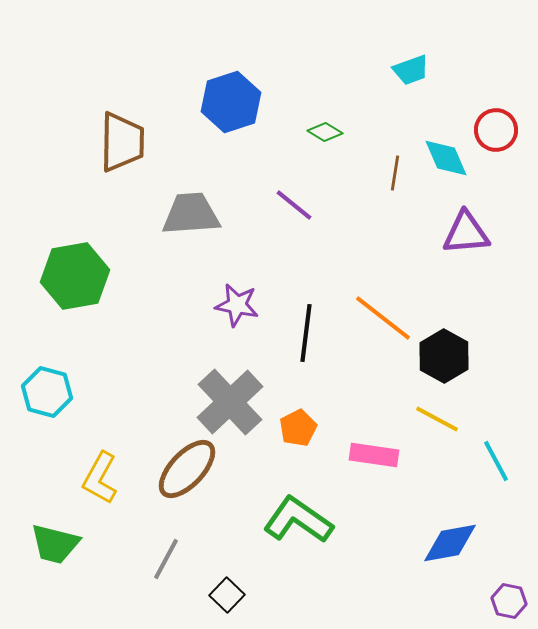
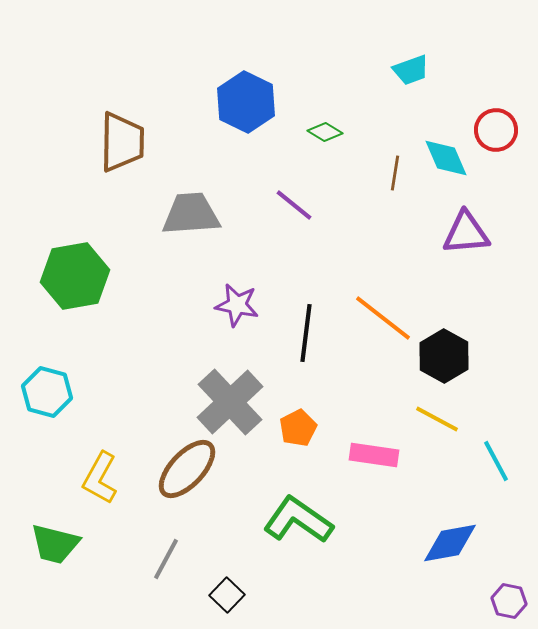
blue hexagon: moved 15 px right; rotated 16 degrees counterclockwise
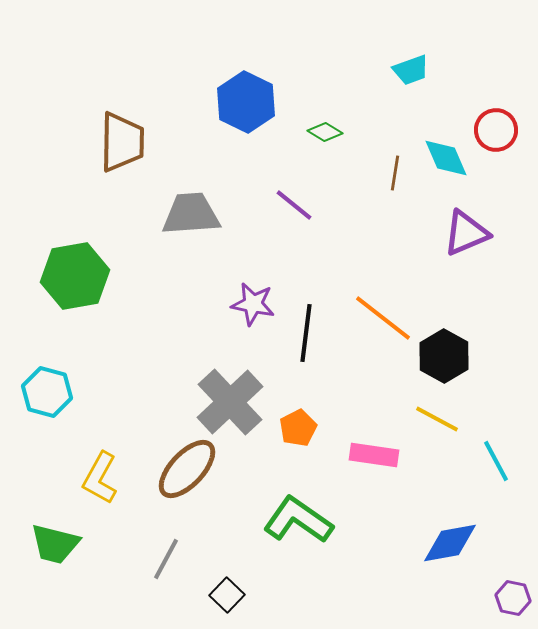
purple triangle: rotated 18 degrees counterclockwise
purple star: moved 16 px right, 1 px up
purple hexagon: moved 4 px right, 3 px up
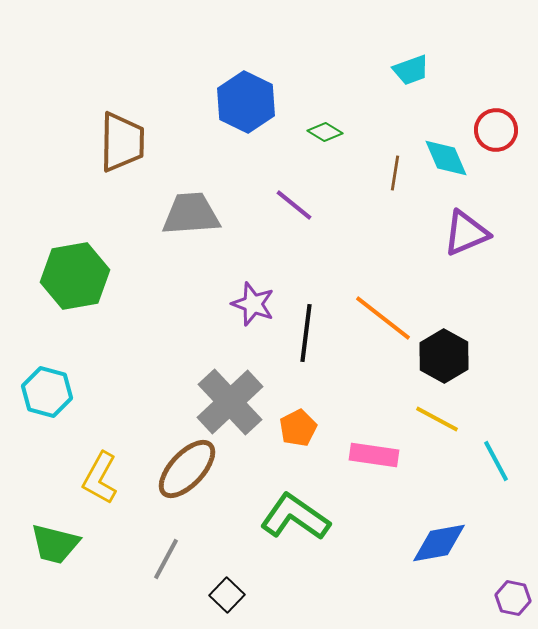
purple star: rotated 9 degrees clockwise
green L-shape: moved 3 px left, 3 px up
blue diamond: moved 11 px left
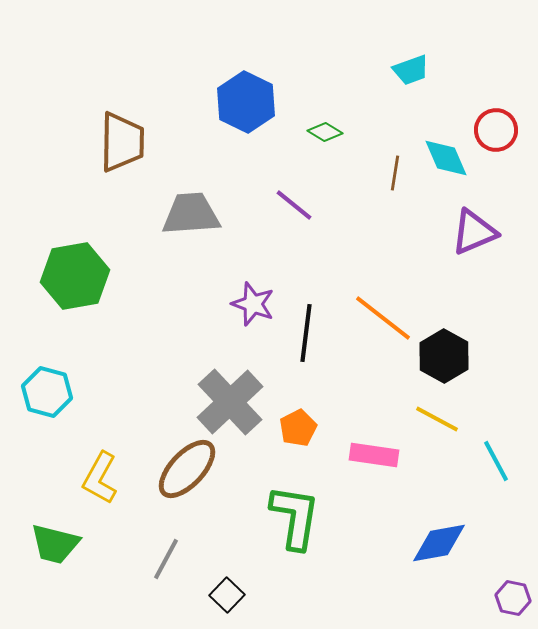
purple triangle: moved 8 px right, 1 px up
green L-shape: rotated 64 degrees clockwise
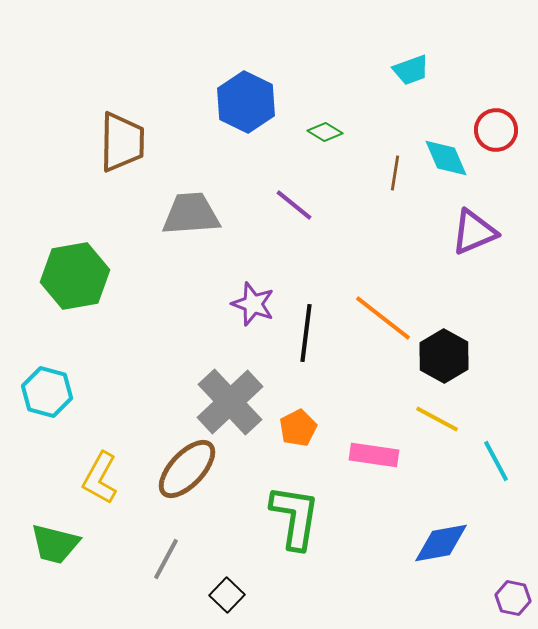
blue diamond: moved 2 px right
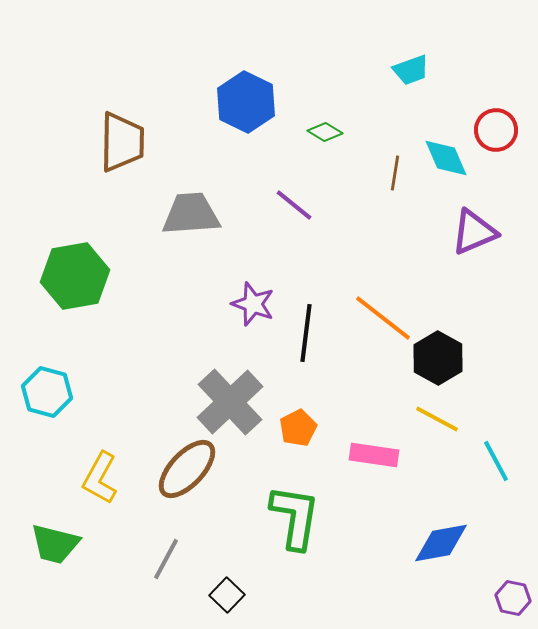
black hexagon: moved 6 px left, 2 px down
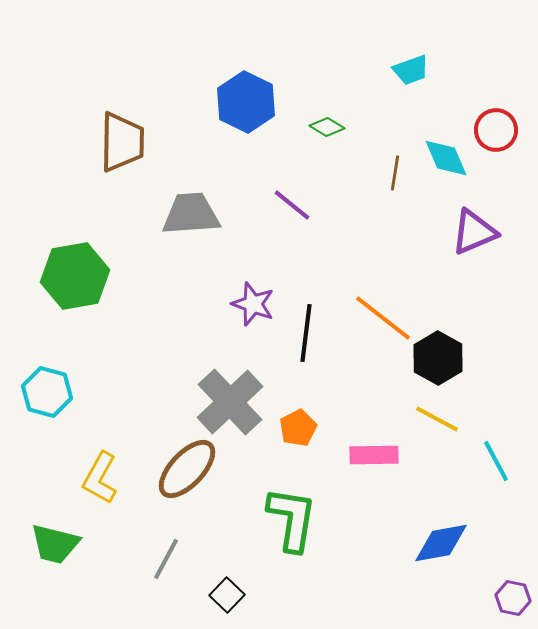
green diamond: moved 2 px right, 5 px up
purple line: moved 2 px left
pink rectangle: rotated 9 degrees counterclockwise
green L-shape: moved 3 px left, 2 px down
